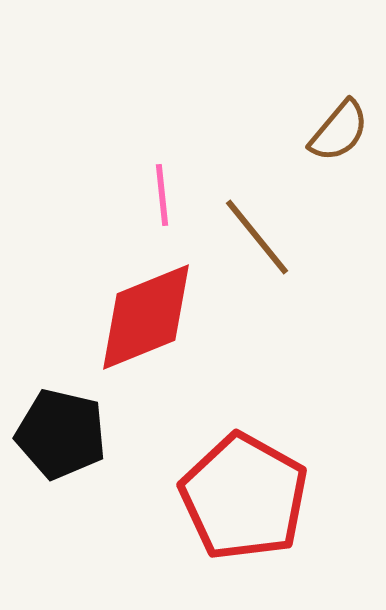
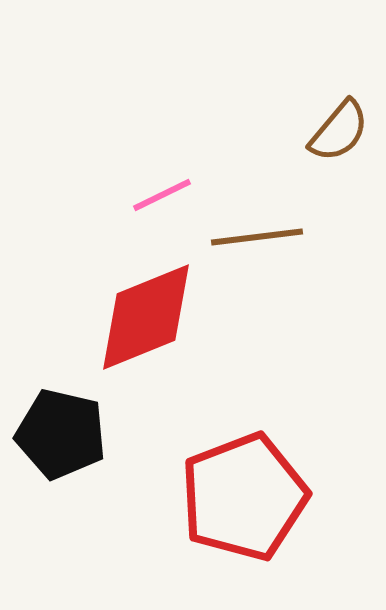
pink line: rotated 70 degrees clockwise
brown line: rotated 58 degrees counterclockwise
red pentagon: rotated 22 degrees clockwise
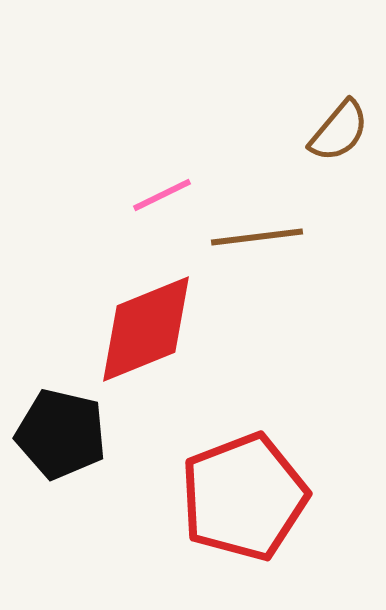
red diamond: moved 12 px down
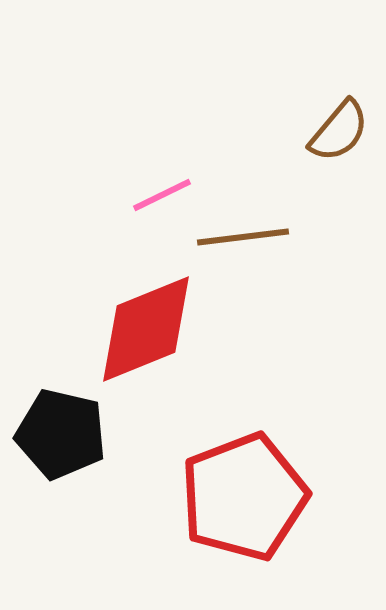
brown line: moved 14 px left
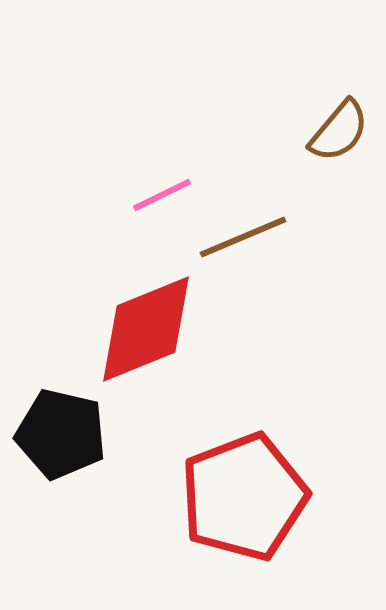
brown line: rotated 16 degrees counterclockwise
